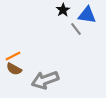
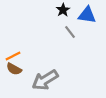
gray line: moved 6 px left, 3 px down
gray arrow: rotated 12 degrees counterclockwise
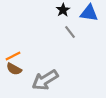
blue triangle: moved 2 px right, 2 px up
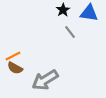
brown semicircle: moved 1 px right, 1 px up
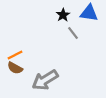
black star: moved 5 px down
gray line: moved 3 px right, 1 px down
orange line: moved 2 px right, 1 px up
